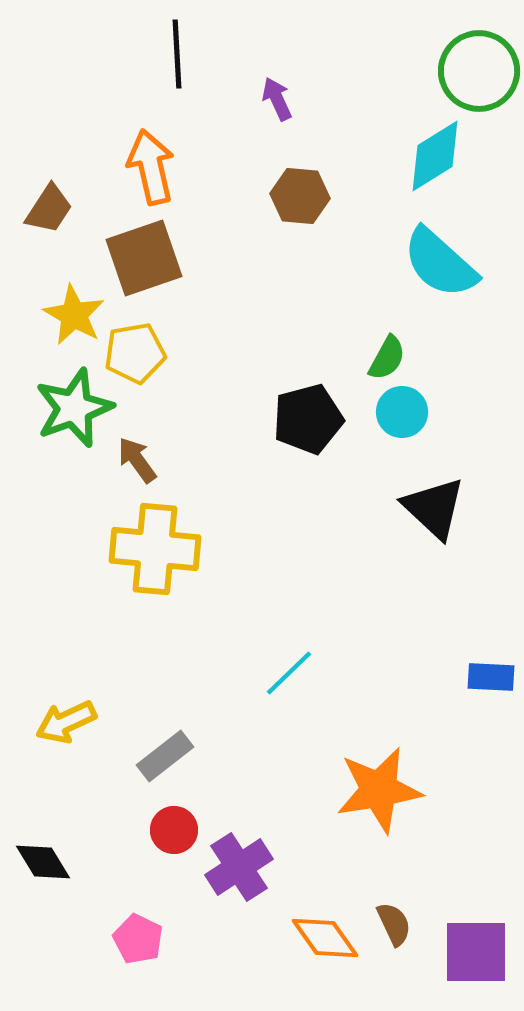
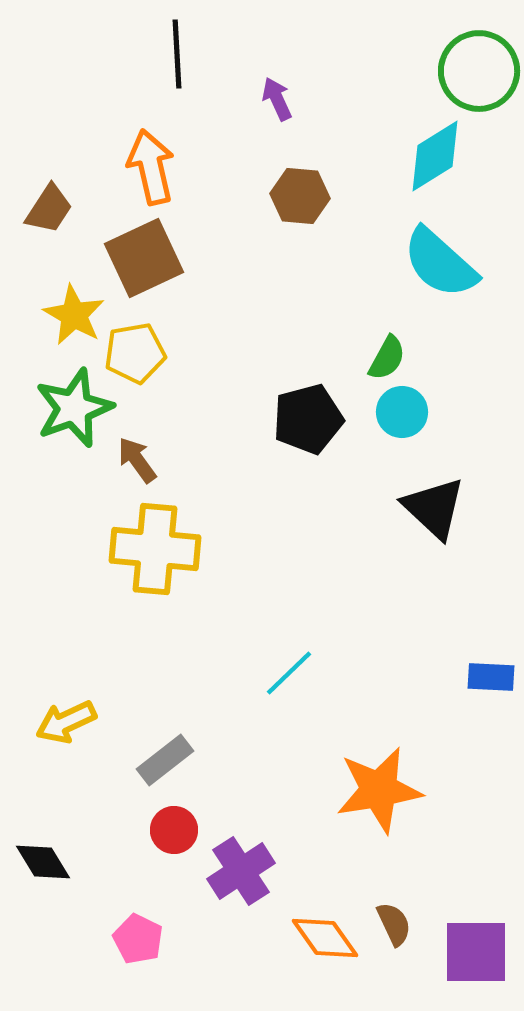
brown square: rotated 6 degrees counterclockwise
gray rectangle: moved 4 px down
purple cross: moved 2 px right, 4 px down
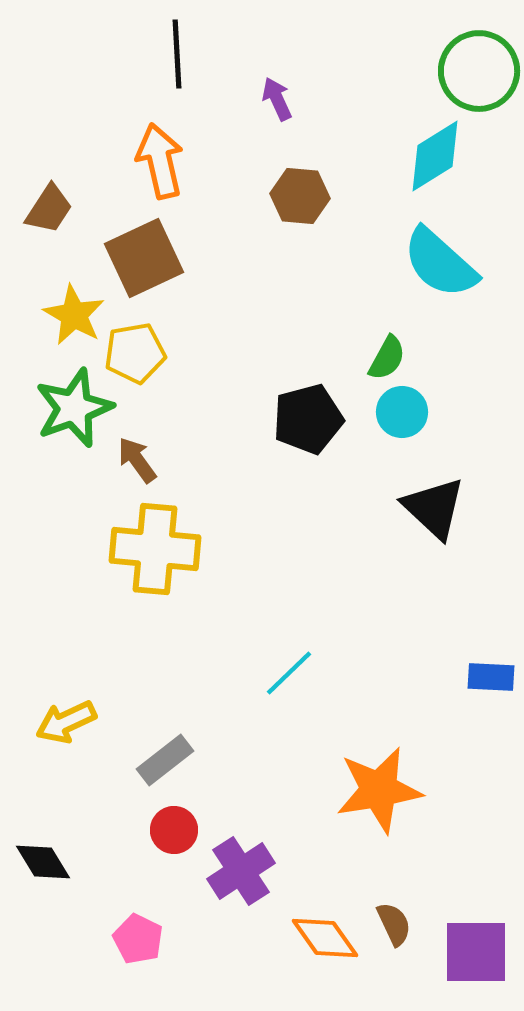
orange arrow: moved 9 px right, 6 px up
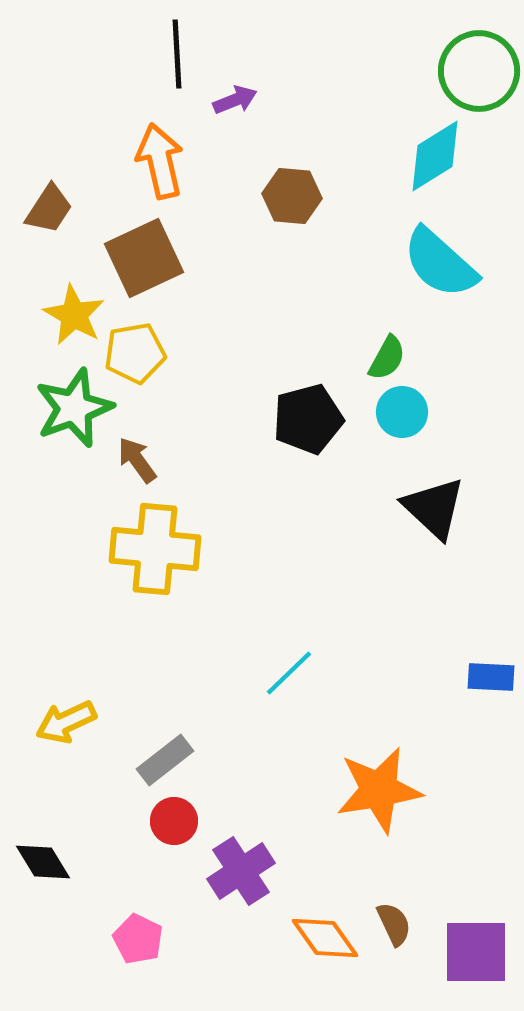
purple arrow: moved 42 px left, 1 px down; rotated 93 degrees clockwise
brown hexagon: moved 8 px left
red circle: moved 9 px up
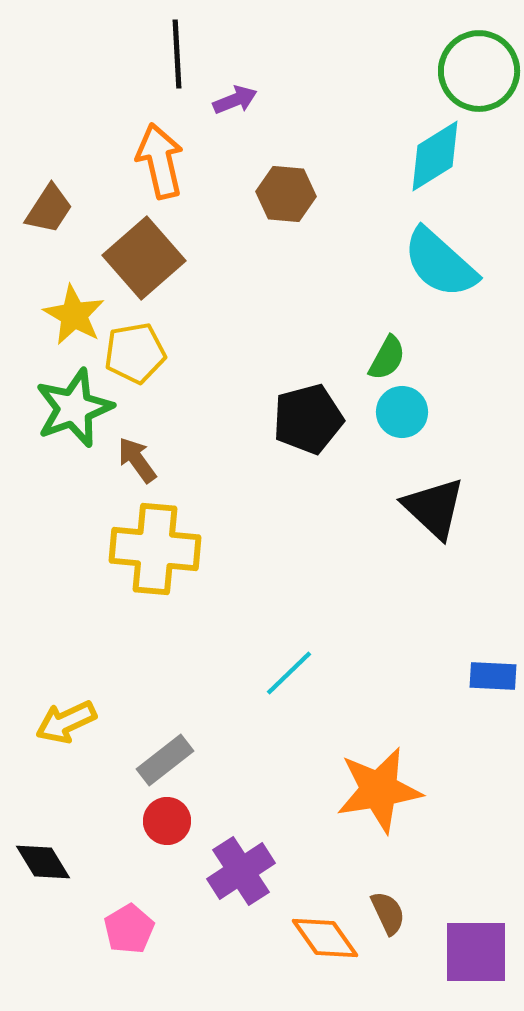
brown hexagon: moved 6 px left, 2 px up
brown square: rotated 16 degrees counterclockwise
blue rectangle: moved 2 px right, 1 px up
red circle: moved 7 px left
brown semicircle: moved 6 px left, 11 px up
pink pentagon: moved 9 px left, 10 px up; rotated 15 degrees clockwise
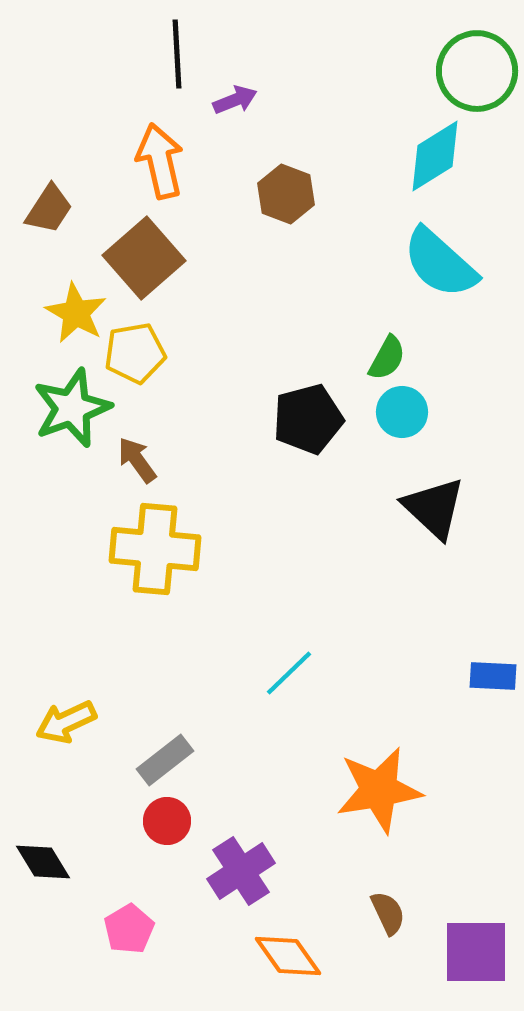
green circle: moved 2 px left
brown hexagon: rotated 16 degrees clockwise
yellow star: moved 2 px right, 2 px up
green star: moved 2 px left
orange diamond: moved 37 px left, 18 px down
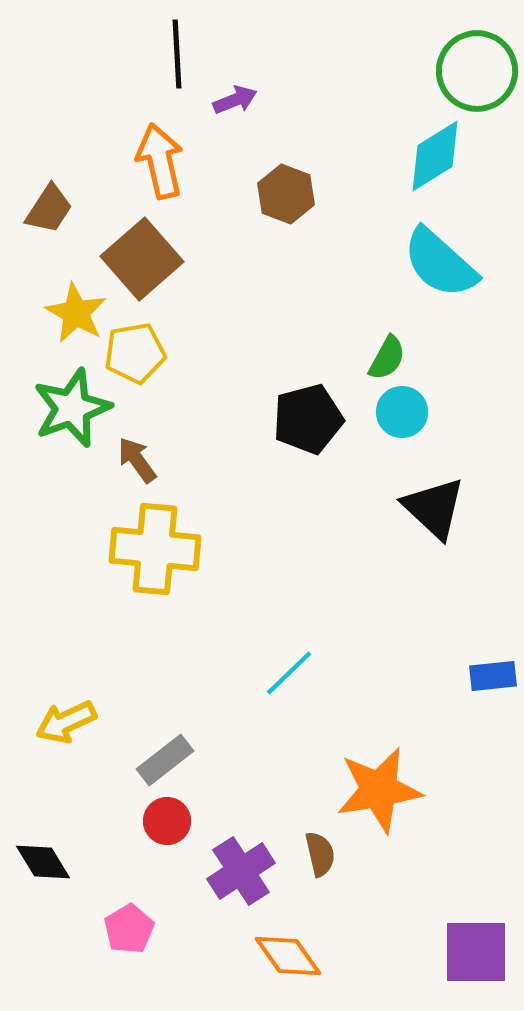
brown square: moved 2 px left, 1 px down
blue rectangle: rotated 9 degrees counterclockwise
brown semicircle: moved 68 px left, 59 px up; rotated 12 degrees clockwise
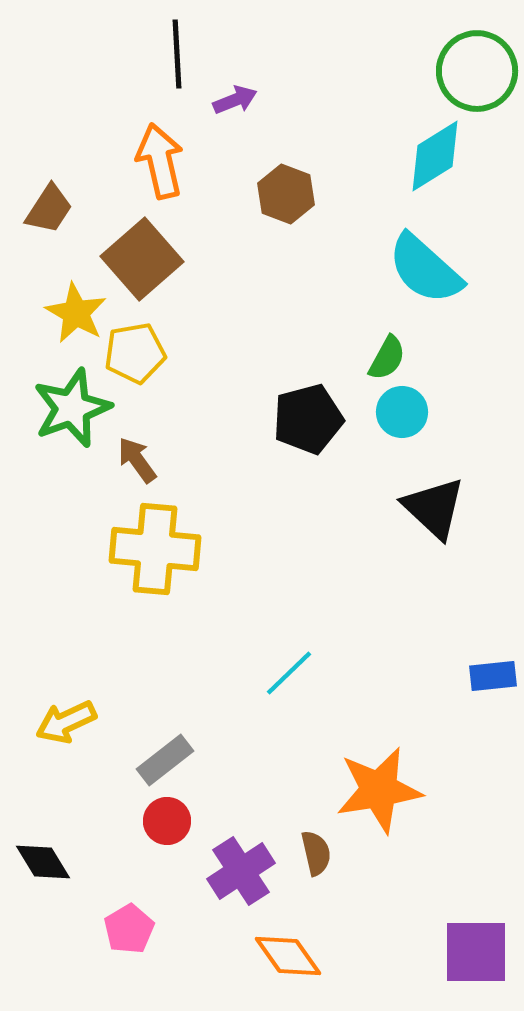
cyan semicircle: moved 15 px left, 6 px down
brown semicircle: moved 4 px left, 1 px up
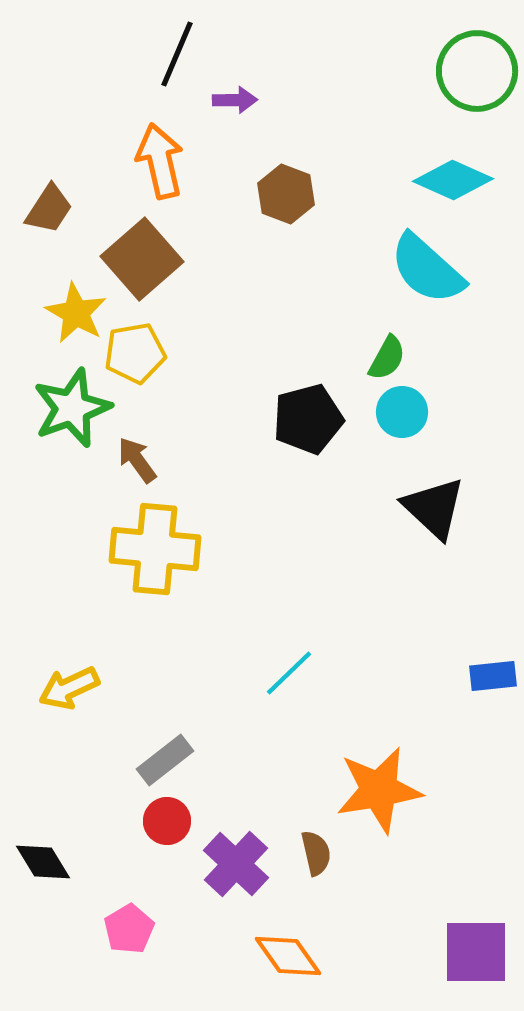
black line: rotated 26 degrees clockwise
purple arrow: rotated 21 degrees clockwise
cyan diamond: moved 18 px right, 24 px down; rotated 56 degrees clockwise
cyan semicircle: moved 2 px right
yellow arrow: moved 3 px right, 34 px up
purple cross: moved 5 px left, 7 px up; rotated 14 degrees counterclockwise
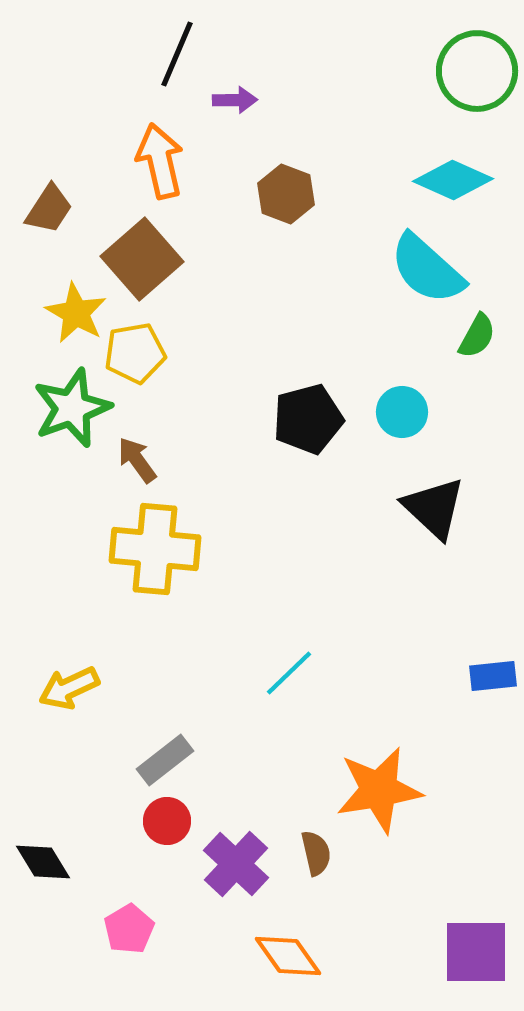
green semicircle: moved 90 px right, 22 px up
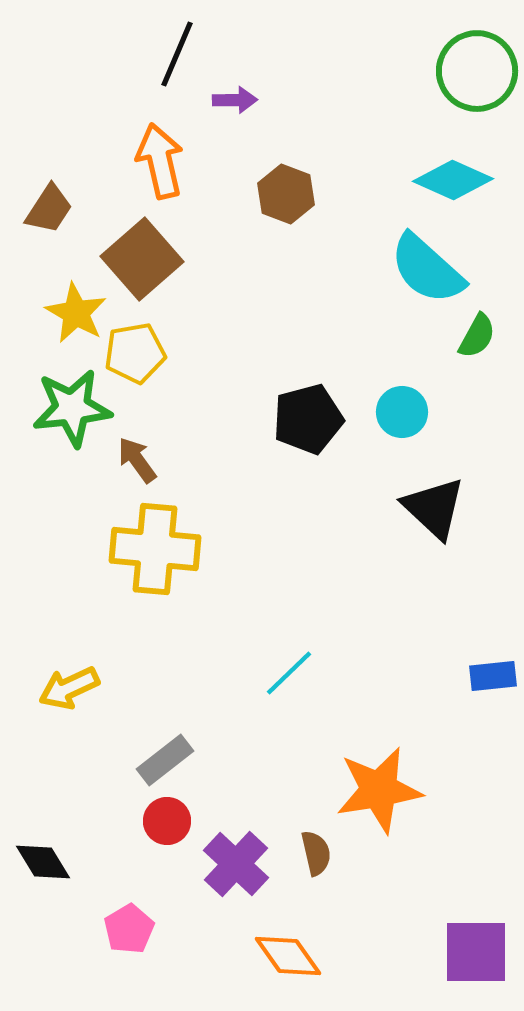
green star: rotated 14 degrees clockwise
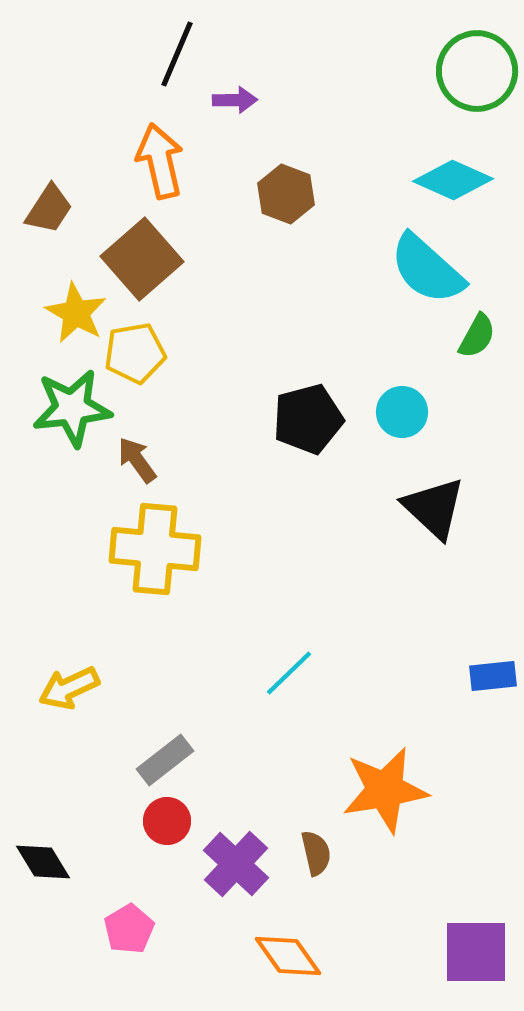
orange star: moved 6 px right
